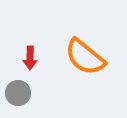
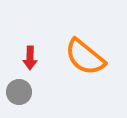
gray circle: moved 1 px right, 1 px up
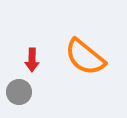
red arrow: moved 2 px right, 2 px down
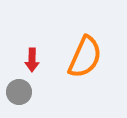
orange semicircle: rotated 105 degrees counterclockwise
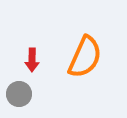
gray circle: moved 2 px down
